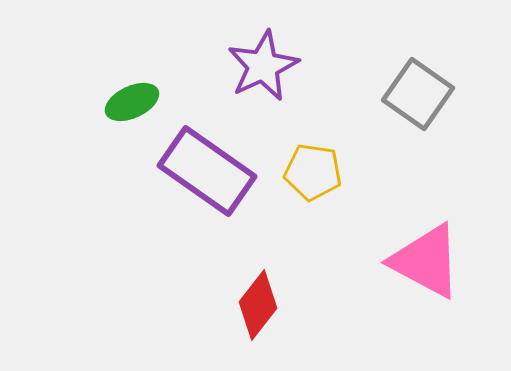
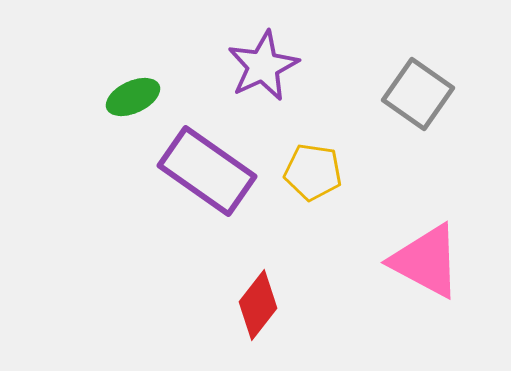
green ellipse: moved 1 px right, 5 px up
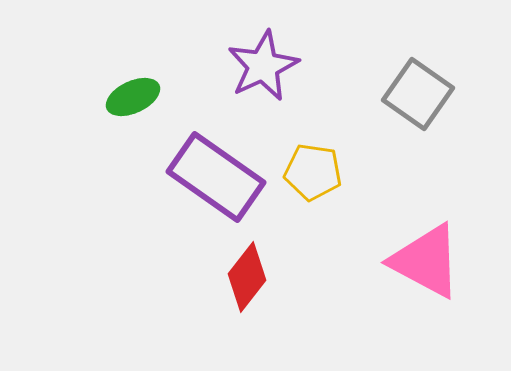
purple rectangle: moved 9 px right, 6 px down
red diamond: moved 11 px left, 28 px up
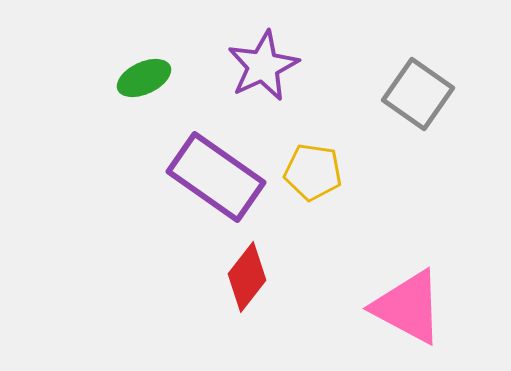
green ellipse: moved 11 px right, 19 px up
pink triangle: moved 18 px left, 46 px down
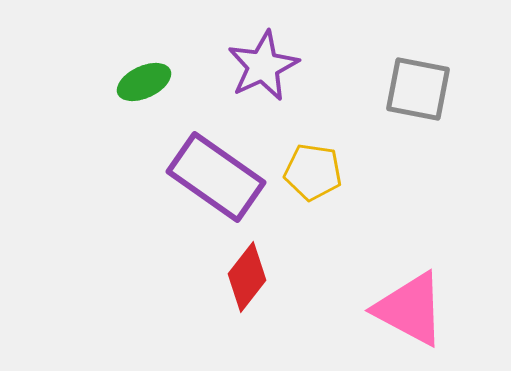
green ellipse: moved 4 px down
gray square: moved 5 px up; rotated 24 degrees counterclockwise
pink triangle: moved 2 px right, 2 px down
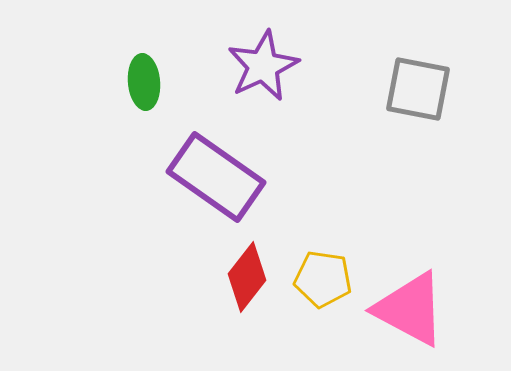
green ellipse: rotated 70 degrees counterclockwise
yellow pentagon: moved 10 px right, 107 px down
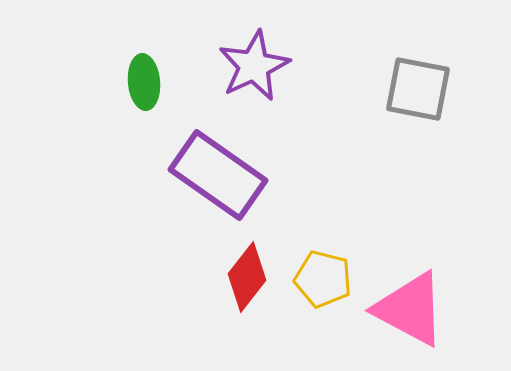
purple star: moved 9 px left
purple rectangle: moved 2 px right, 2 px up
yellow pentagon: rotated 6 degrees clockwise
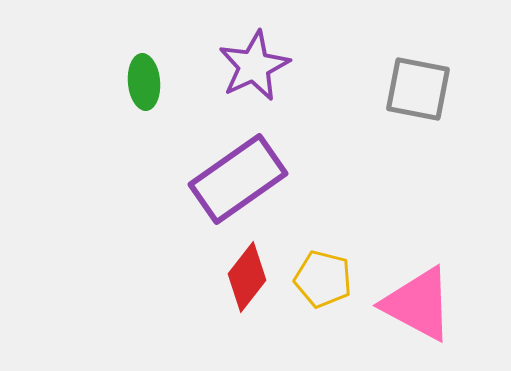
purple rectangle: moved 20 px right, 4 px down; rotated 70 degrees counterclockwise
pink triangle: moved 8 px right, 5 px up
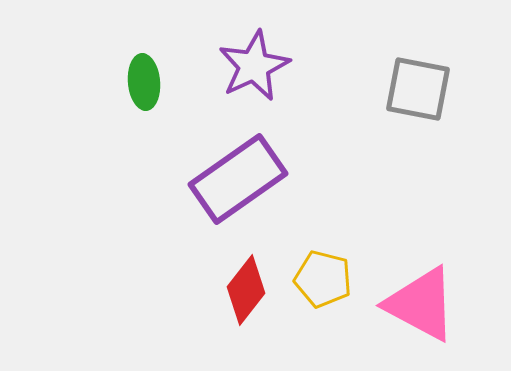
red diamond: moved 1 px left, 13 px down
pink triangle: moved 3 px right
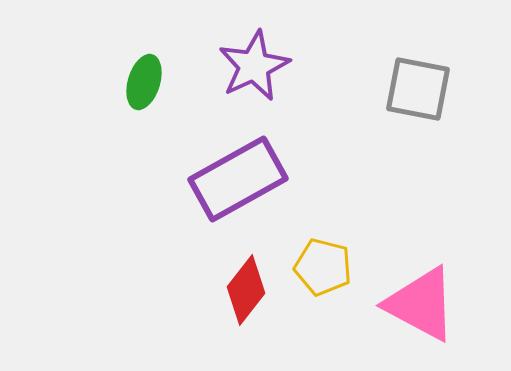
green ellipse: rotated 22 degrees clockwise
purple rectangle: rotated 6 degrees clockwise
yellow pentagon: moved 12 px up
